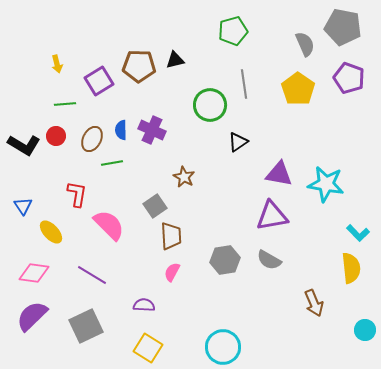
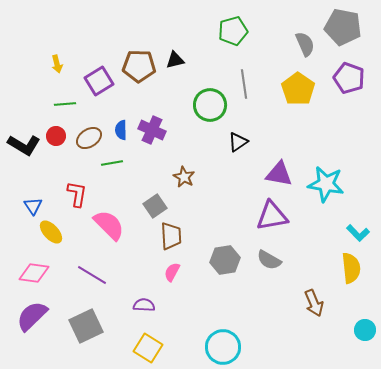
brown ellipse at (92, 139): moved 3 px left, 1 px up; rotated 30 degrees clockwise
blue triangle at (23, 206): moved 10 px right
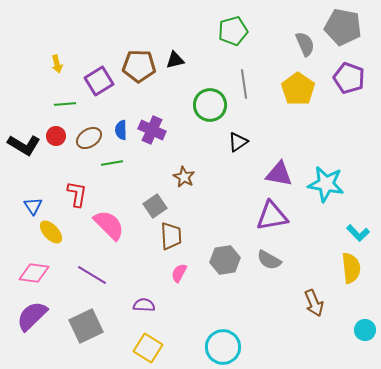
pink semicircle at (172, 272): moved 7 px right, 1 px down
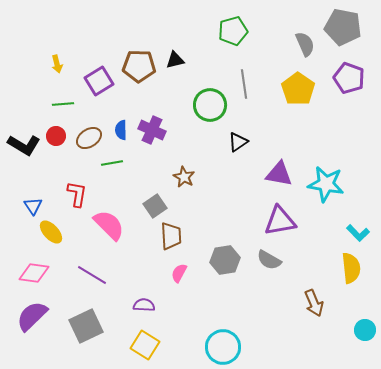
green line at (65, 104): moved 2 px left
purple triangle at (272, 216): moved 8 px right, 5 px down
yellow square at (148, 348): moved 3 px left, 3 px up
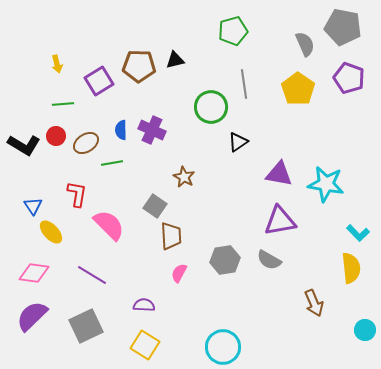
green circle at (210, 105): moved 1 px right, 2 px down
brown ellipse at (89, 138): moved 3 px left, 5 px down
gray square at (155, 206): rotated 20 degrees counterclockwise
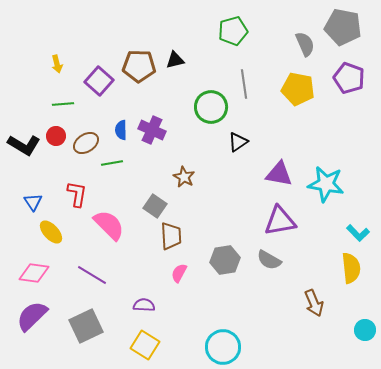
purple square at (99, 81): rotated 16 degrees counterclockwise
yellow pentagon at (298, 89): rotated 24 degrees counterclockwise
blue triangle at (33, 206): moved 4 px up
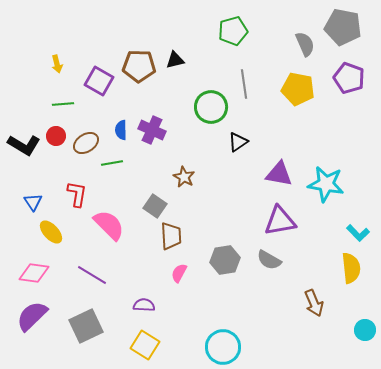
purple square at (99, 81): rotated 12 degrees counterclockwise
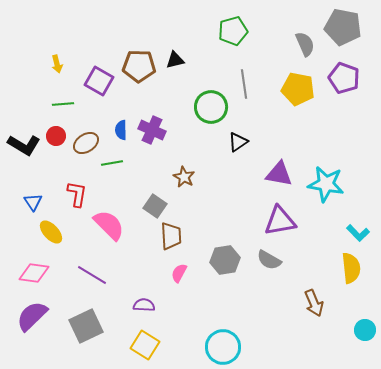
purple pentagon at (349, 78): moved 5 px left
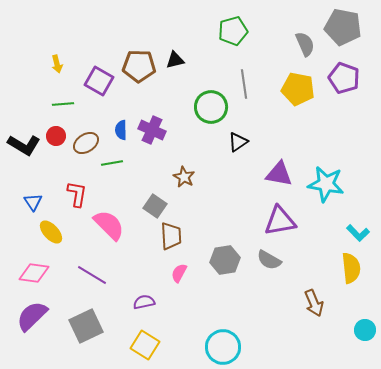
purple semicircle at (144, 305): moved 3 px up; rotated 15 degrees counterclockwise
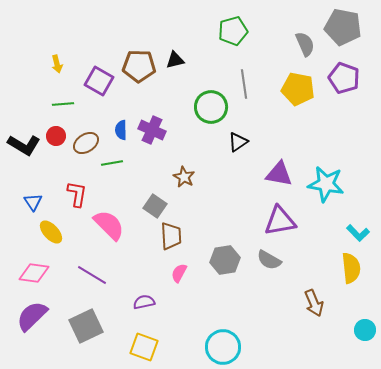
yellow square at (145, 345): moved 1 px left, 2 px down; rotated 12 degrees counterclockwise
